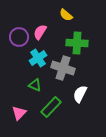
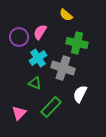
green cross: rotated 10 degrees clockwise
green triangle: moved 2 px up
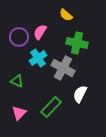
gray cross: rotated 10 degrees clockwise
green triangle: moved 18 px left, 2 px up
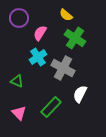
pink semicircle: moved 1 px down
purple circle: moved 19 px up
green cross: moved 2 px left, 5 px up; rotated 20 degrees clockwise
cyan cross: moved 1 px up
pink triangle: rotated 28 degrees counterclockwise
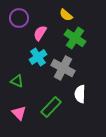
white semicircle: rotated 24 degrees counterclockwise
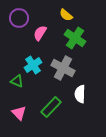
cyan cross: moved 5 px left, 8 px down
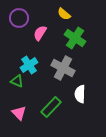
yellow semicircle: moved 2 px left, 1 px up
cyan cross: moved 4 px left
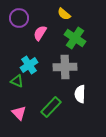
gray cross: moved 2 px right, 1 px up; rotated 30 degrees counterclockwise
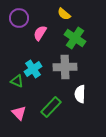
cyan cross: moved 4 px right, 4 px down
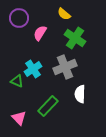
gray cross: rotated 20 degrees counterclockwise
green rectangle: moved 3 px left, 1 px up
pink triangle: moved 5 px down
